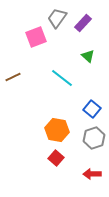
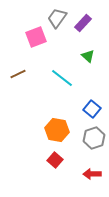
brown line: moved 5 px right, 3 px up
red square: moved 1 px left, 2 px down
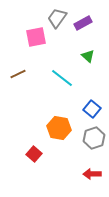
purple rectangle: rotated 18 degrees clockwise
pink square: rotated 10 degrees clockwise
orange hexagon: moved 2 px right, 2 px up
red square: moved 21 px left, 6 px up
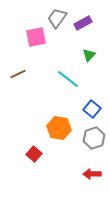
green triangle: moved 1 px right, 1 px up; rotated 32 degrees clockwise
cyan line: moved 6 px right, 1 px down
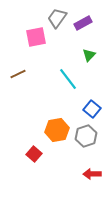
cyan line: rotated 15 degrees clockwise
orange hexagon: moved 2 px left, 2 px down; rotated 20 degrees counterclockwise
gray hexagon: moved 8 px left, 2 px up
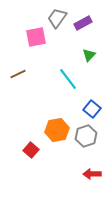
red square: moved 3 px left, 4 px up
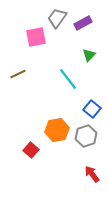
red arrow: rotated 54 degrees clockwise
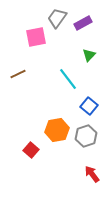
blue square: moved 3 px left, 3 px up
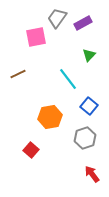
orange hexagon: moved 7 px left, 13 px up
gray hexagon: moved 1 px left, 2 px down
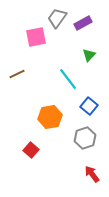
brown line: moved 1 px left
